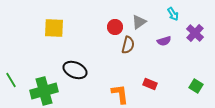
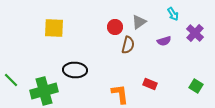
black ellipse: rotated 20 degrees counterclockwise
green line: rotated 14 degrees counterclockwise
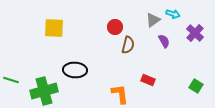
cyan arrow: rotated 40 degrees counterclockwise
gray triangle: moved 14 px right, 2 px up
purple semicircle: rotated 104 degrees counterclockwise
green line: rotated 28 degrees counterclockwise
red rectangle: moved 2 px left, 4 px up
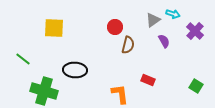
purple cross: moved 2 px up
green line: moved 12 px right, 21 px up; rotated 21 degrees clockwise
green cross: rotated 32 degrees clockwise
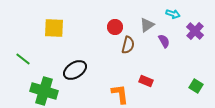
gray triangle: moved 6 px left, 5 px down
black ellipse: rotated 35 degrees counterclockwise
red rectangle: moved 2 px left, 1 px down
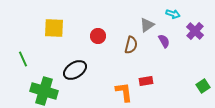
red circle: moved 17 px left, 9 px down
brown semicircle: moved 3 px right
green line: rotated 28 degrees clockwise
red rectangle: rotated 32 degrees counterclockwise
green square: moved 7 px right; rotated 24 degrees clockwise
orange L-shape: moved 4 px right, 2 px up
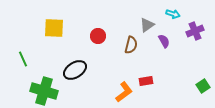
purple cross: rotated 24 degrees clockwise
orange L-shape: rotated 60 degrees clockwise
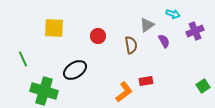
brown semicircle: rotated 24 degrees counterclockwise
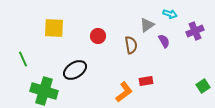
cyan arrow: moved 3 px left
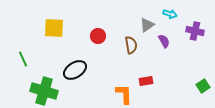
purple cross: rotated 36 degrees clockwise
orange L-shape: moved 2 px down; rotated 55 degrees counterclockwise
